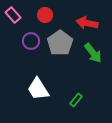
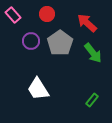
red circle: moved 2 px right, 1 px up
red arrow: rotated 30 degrees clockwise
green rectangle: moved 16 px right
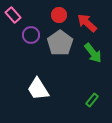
red circle: moved 12 px right, 1 px down
purple circle: moved 6 px up
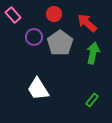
red circle: moved 5 px left, 1 px up
purple circle: moved 3 px right, 2 px down
green arrow: rotated 130 degrees counterclockwise
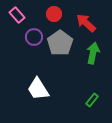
pink rectangle: moved 4 px right
red arrow: moved 1 px left
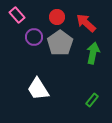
red circle: moved 3 px right, 3 px down
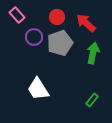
gray pentagon: rotated 15 degrees clockwise
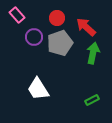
red circle: moved 1 px down
red arrow: moved 4 px down
green rectangle: rotated 24 degrees clockwise
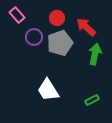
green arrow: moved 2 px right, 1 px down
white trapezoid: moved 10 px right, 1 px down
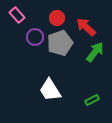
purple circle: moved 1 px right
green arrow: moved 2 px up; rotated 25 degrees clockwise
white trapezoid: moved 2 px right
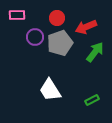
pink rectangle: rotated 49 degrees counterclockwise
red arrow: rotated 65 degrees counterclockwise
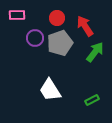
red arrow: moved 1 px left, 1 px up; rotated 80 degrees clockwise
purple circle: moved 1 px down
